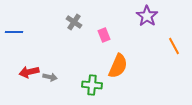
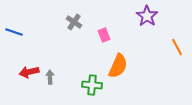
blue line: rotated 18 degrees clockwise
orange line: moved 3 px right, 1 px down
gray arrow: rotated 104 degrees counterclockwise
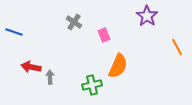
red arrow: moved 2 px right, 5 px up; rotated 24 degrees clockwise
green cross: rotated 18 degrees counterclockwise
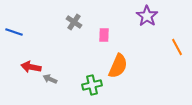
pink rectangle: rotated 24 degrees clockwise
gray arrow: moved 2 px down; rotated 64 degrees counterclockwise
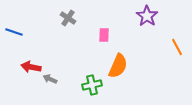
gray cross: moved 6 px left, 4 px up
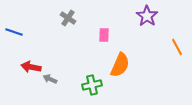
orange semicircle: moved 2 px right, 1 px up
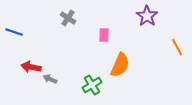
green cross: rotated 18 degrees counterclockwise
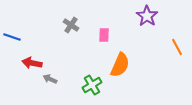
gray cross: moved 3 px right, 7 px down
blue line: moved 2 px left, 5 px down
red arrow: moved 1 px right, 4 px up
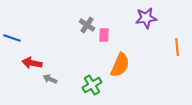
purple star: moved 1 px left, 2 px down; rotated 30 degrees clockwise
gray cross: moved 16 px right
blue line: moved 1 px down
orange line: rotated 24 degrees clockwise
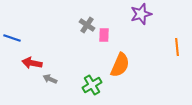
purple star: moved 5 px left, 4 px up; rotated 10 degrees counterclockwise
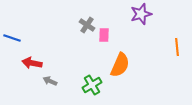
gray arrow: moved 2 px down
